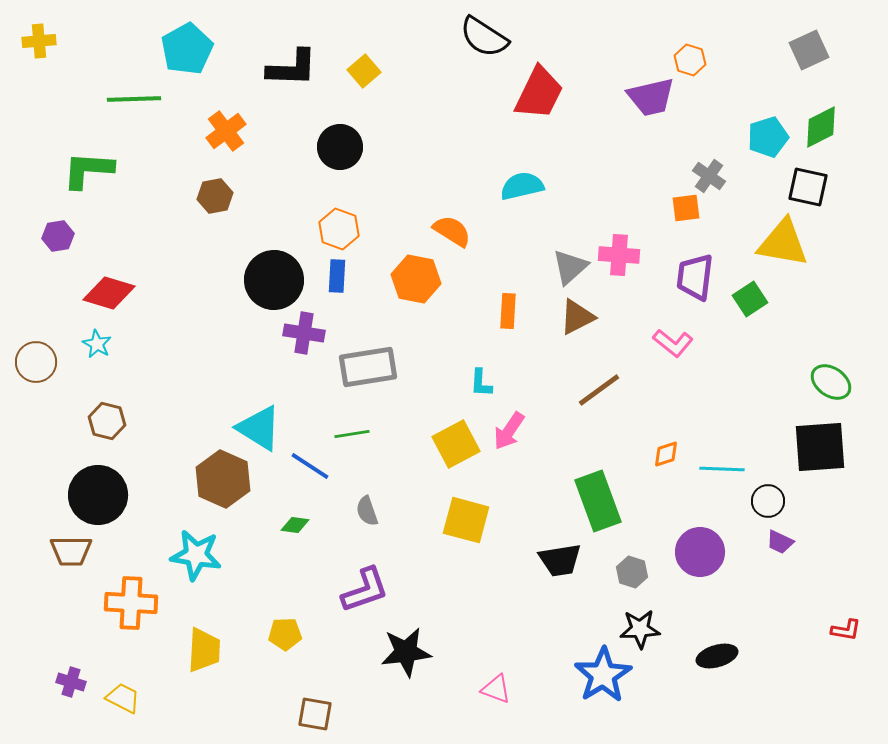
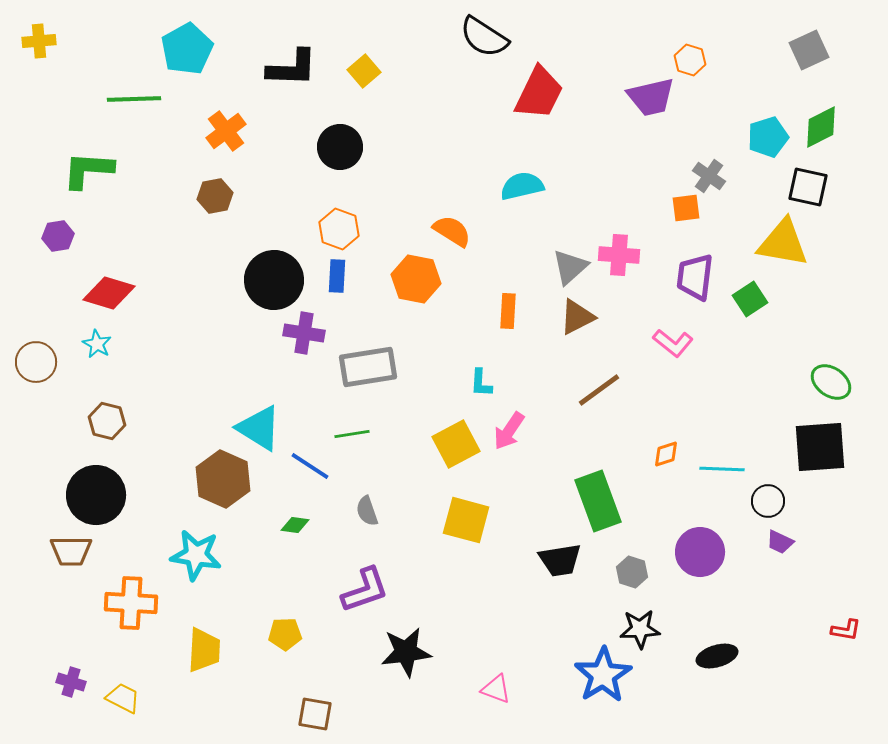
black circle at (98, 495): moved 2 px left
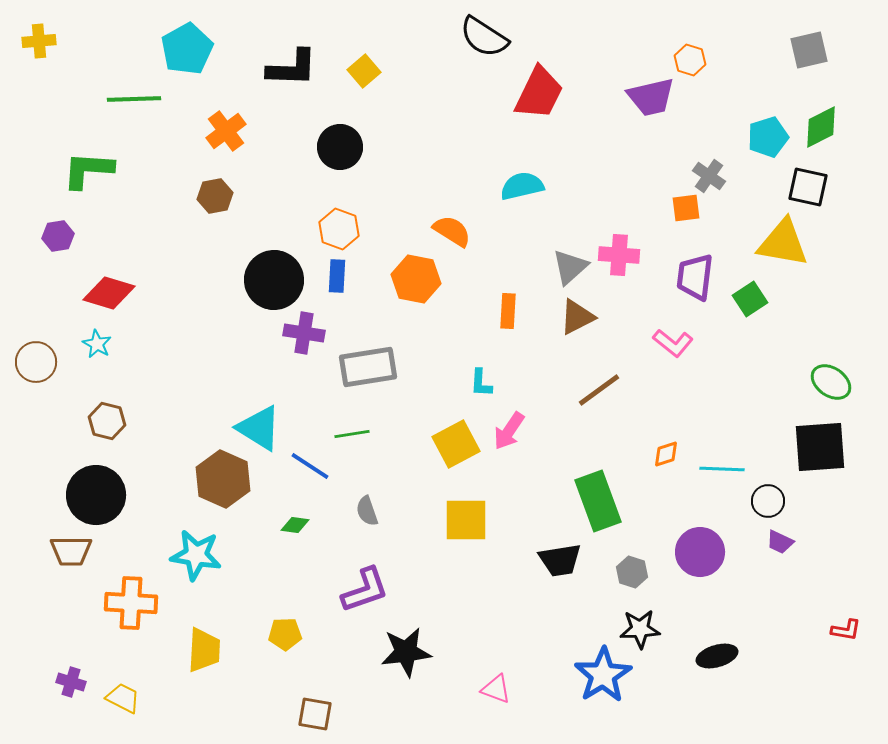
gray square at (809, 50): rotated 12 degrees clockwise
yellow square at (466, 520): rotated 15 degrees counterclockwise
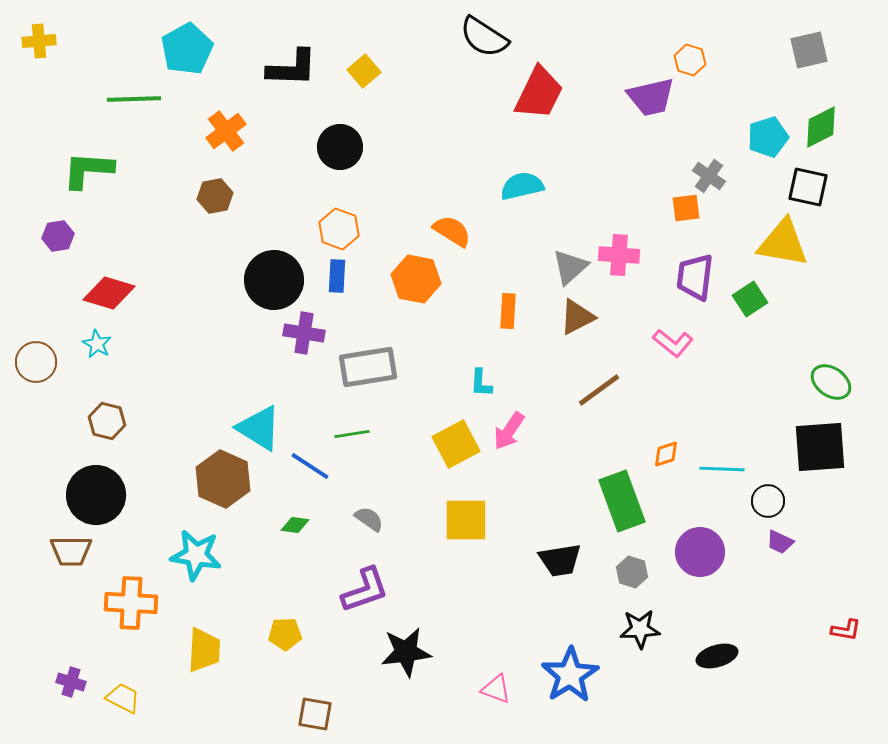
green rectangle at (598, 501): moved 24 px right
gray semicircle at (367, 511): moved 2 px right, 8 px down; rotated 144 degrees clockwise
blue star at (603, 675): moved 33 px left
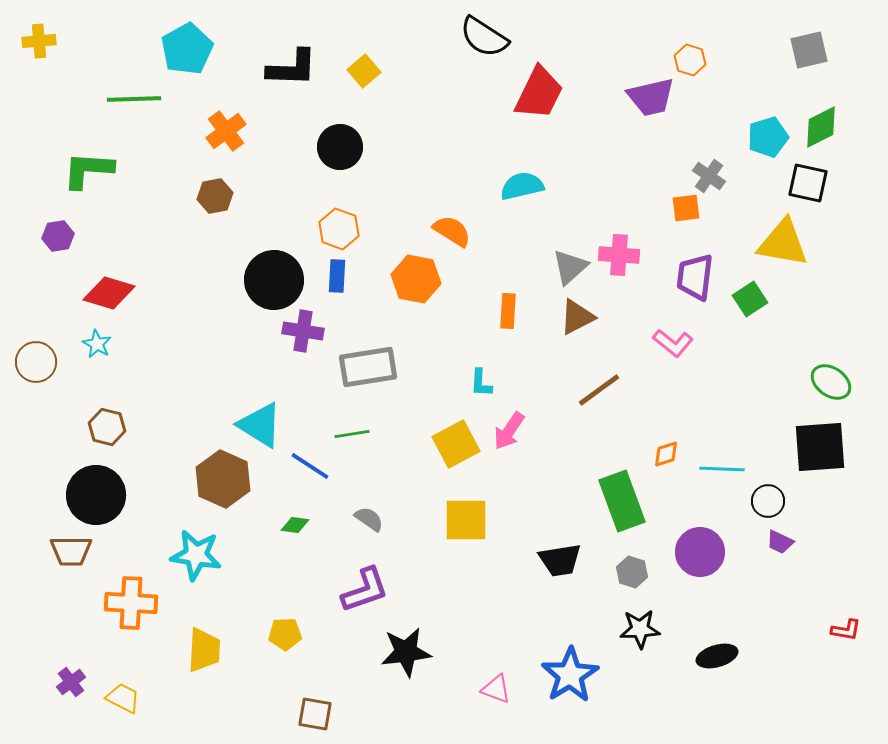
black square at (808, 187): moved 4 px up
purple cross at (304, 333): moved 1 px left, 2 px up
brown hexagon at (107, 421): moved 6 px down
cyan triangle at (259, 428): moved 1 px right, 3 px up
purple cross at (71, 682): rotated 36 degrees clockwise
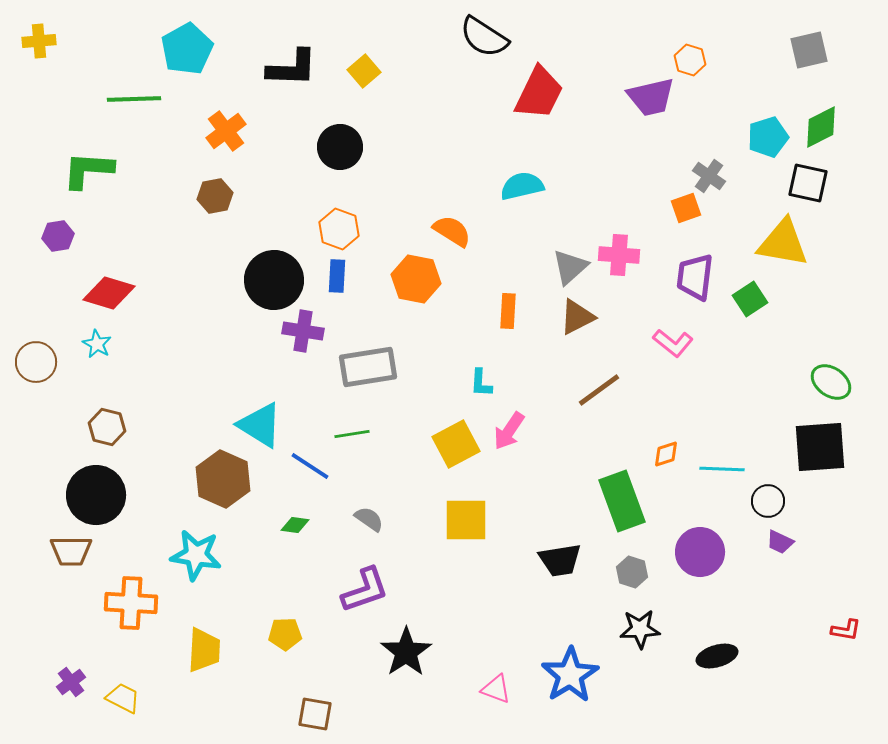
orange square at (686, 208): rotated 12 degrees counterclockwise
black star at (406, 652): rotated 27 degrees counterclockwise
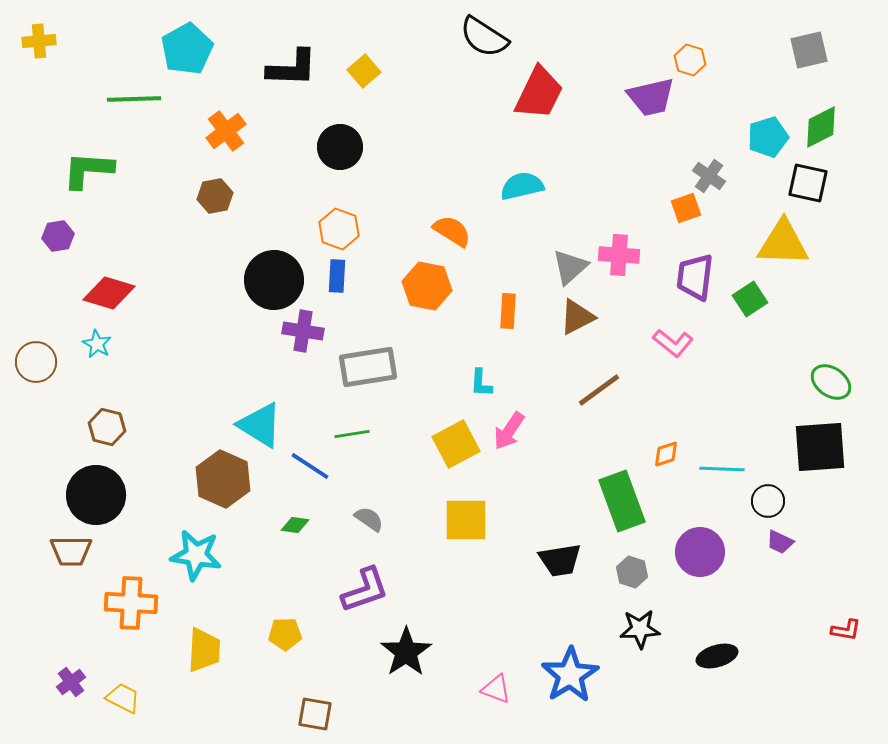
yellow triangle at (783, 243): rotated 8 degrees counterclockwise
orange hexagon at (416, 279): moved 11 px right, 7 px down
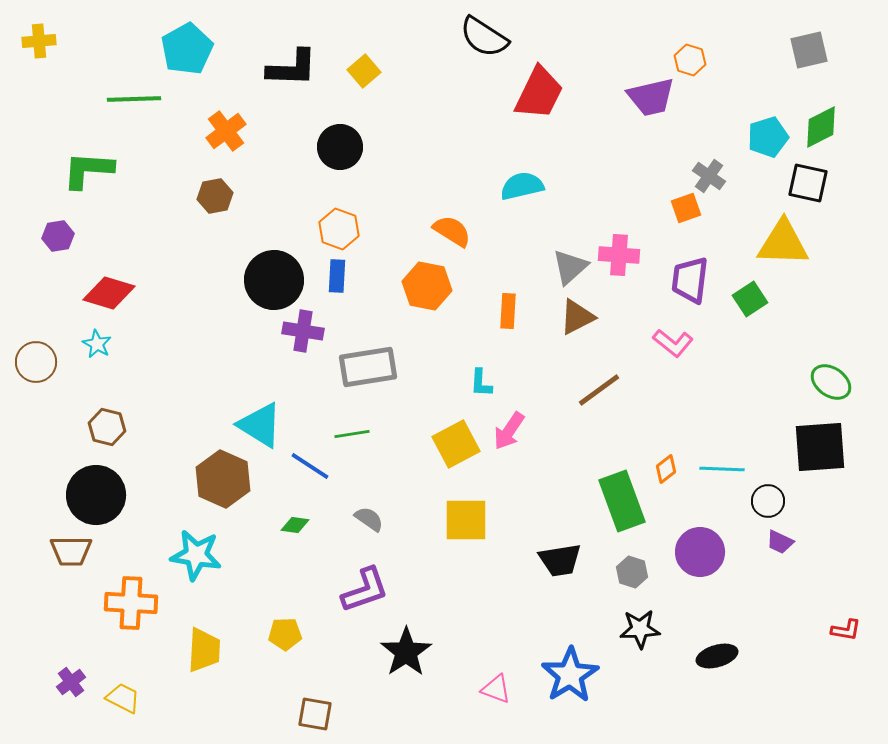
purple trapezoid at (695, 277): moved 5 px left, 3 px down
orange diamond at (666, 454): moved 15 px down; rotated 20 degrees counterclockwise
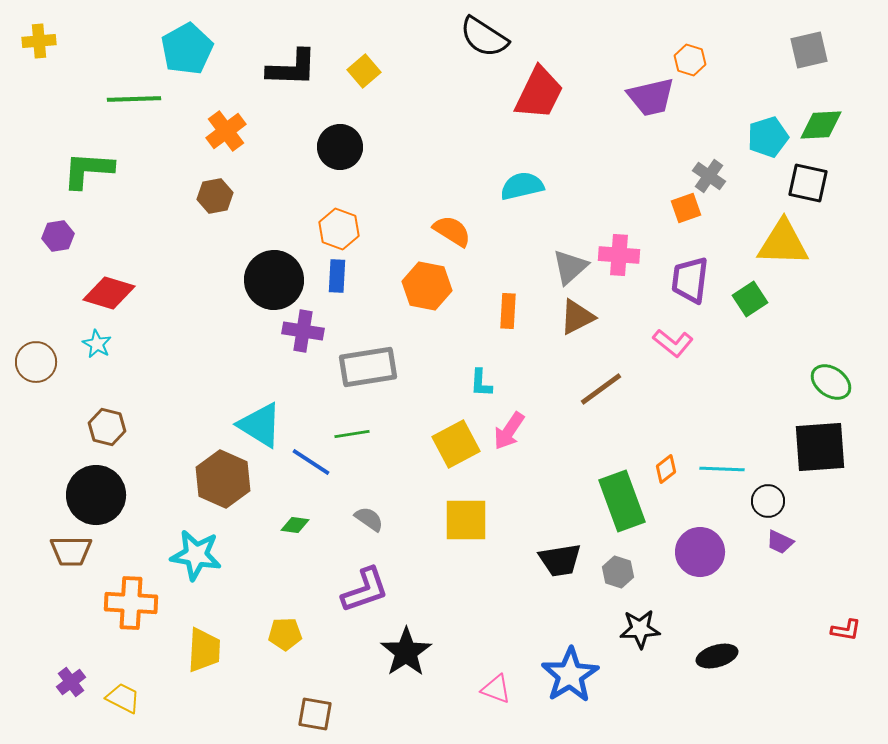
green diamond at (821, 127): moved 2 px up; rotated 24 degrees clockwise
brown line at (599, 390): moved 2 px right, 1 px up
blue line at (310, 466): moved 1 px right, 4 px up
gray hexagon at (632, 572): moved 14 px left
